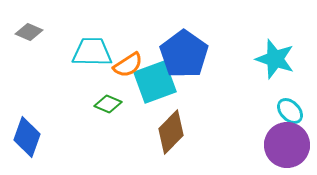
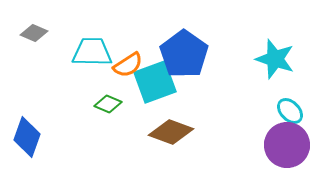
gray diamond: moved 5 px right, 1 px down
brown diamond: rotated 66 degrees clockwise
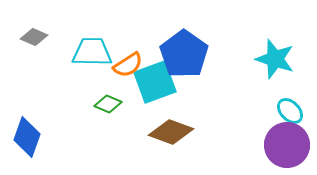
gray diamond: moved 4 px down
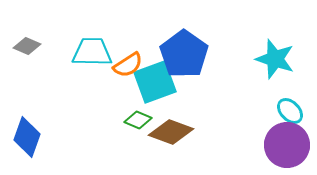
gray diamond: moved 7 px left, 9 px down
green diamond: moved 30 px right, 16 px down
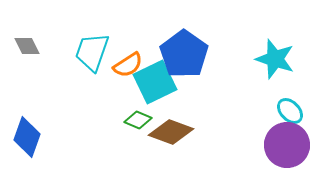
gray diamond: rotated 40 degrees clockwise
cyan trapezoid: rotated 72 degrees counterclockwise
cyan square: rotated 6 degrees counterclockwise
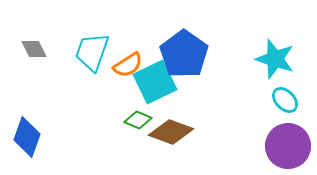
gray diamond: moved 7 px right, 3 px down
cyan ellipse: moved 5 px left, 11 px up
purple circle: moved 1 px right, 1 px down
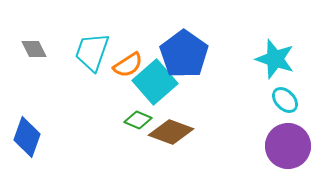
cyan square: rotated 15 degrees counterclockwise
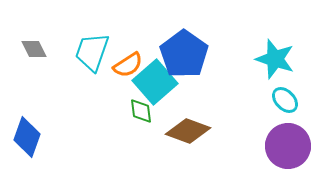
green diamond: moved 3 px right, 9 px up; rotated 60 degrees clockwise
brown diamond: moved 17 px right, 1 px up
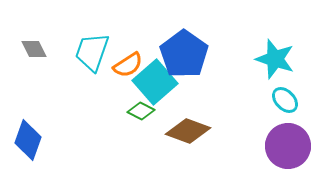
green diamond: rotated 56 degrees counterclockwise
blue diamond: moved 1 px right, 3 px down
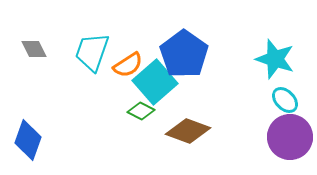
purple circle: moved 2 px right, 9 px up
